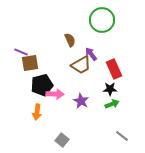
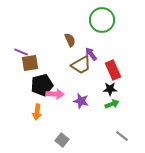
red rectangle: moved 1 px left, 1 px down
purple star: rotated 14 degrees counterclockwise
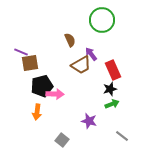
black pentagon: moved 1 px down
black star: rotated 16 degrees counterclockwise
purple star: moved 8 px right, 20 px down
